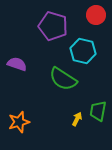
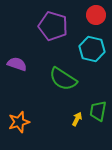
cyan hexagon: moved 9 px right, 2 px up
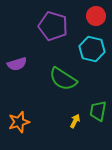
red circle: moved 1 px down
purple semicircle: rotated 144 degrees clockwise
yellow arrow: moved 2 px left, 2 px down
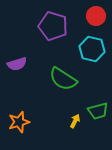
green trapezoid: rotated 115 degrees counterclockwise
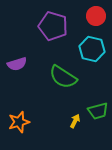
green semicircle: moved 2 px up
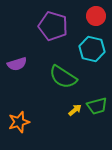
green trapezoid: moved 1 px left, 5 px up
yellow arrow: moved 11 px up; rotated 24 degrees clockwise
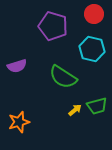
red circle: moved 2 px left, 2 px up
purple semicircle: moved 2 px down
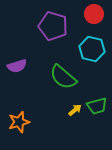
green semicircle: rotated 8 degrees clockwise
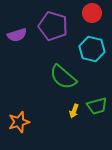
red circle: moved 2 px left, 1 px up
purple semicircle: moved 31 px up
yellow arrow: moved 1 px left, 1 px down; rotated 152 degrees clockwise
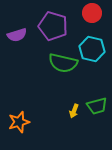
green semicircle: moved 14 px up; rotated 28 degrees counterclockwise
